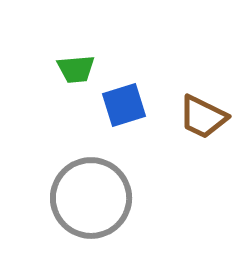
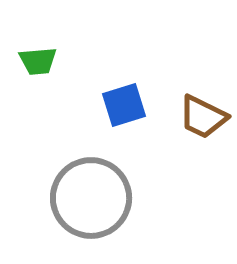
green trapezoid: moved 38 px left, 8 px up
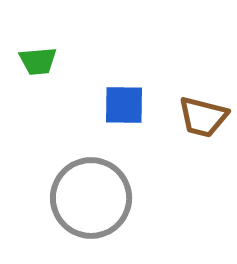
blue square: rotated 18 degrees clockwise
brown trapezoid: rotated 12 degrees counterclockwise
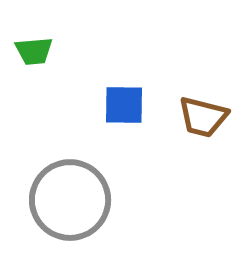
green trapezoid: moved 4 px left, 10 px up
gray circle: moved 21 px left, 2 px down
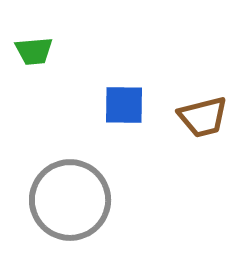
brown trapezoid: rotated 28 degrees counterclockwise
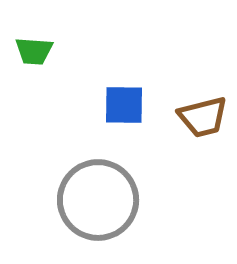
green trapezoid: rotated 9 degrees clockwise
gray circle: moved 28 px right
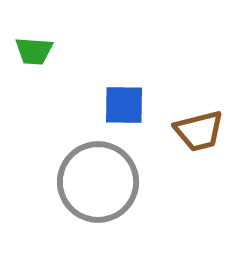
brown trapezoid: moved 4 px left, 14 px down
gray circle: moved 18 px up
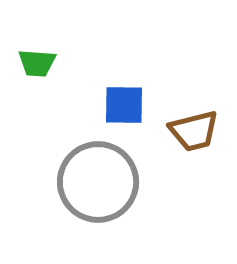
green trapezoid: moved 3 px right, 12 px down
brown trapezoid: moved 5 px left
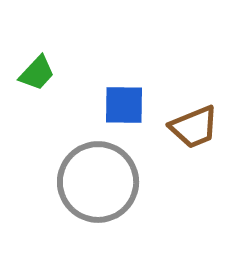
green trapezoid: moved 10 px down; rotated 51 degrees counterclockwise
brown trapezoid: moved 4 px up; rotated 8 degrees counterclockwise
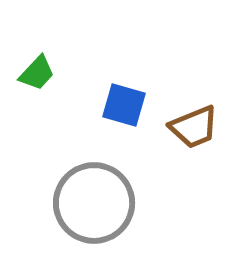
blue square: rotated 15 degrees clockwise
gray circle: moved 4 px left, 21 px down
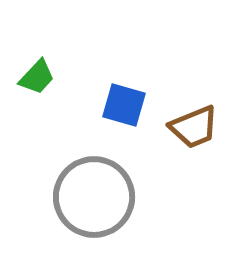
green trapezoid: moved 4 px down
gray circle: moved 6 px up
